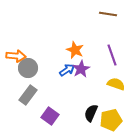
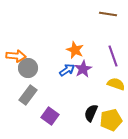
purple line: moved 1 px right, 1 px down
purple star: moved 2 px right
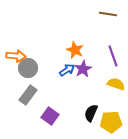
yellow pentagon: moved 2 px down; rotated 10 degrees clockwise
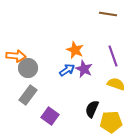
purple star: moved 1 px right; rotated 18 degrees counterclockwise
black semicircle: moved 1 px right, 4 px up
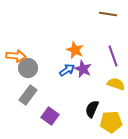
purple star: moved 1 px left
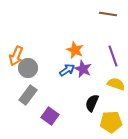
orange arrow: rotated 108 degrees clockwise
black semicircle: moved 6 px up
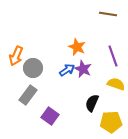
orange star: moved 2 px right, 3 px up
gray circle: moved 5 px right
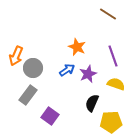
brown line: rotated 24 degrees clockwise
purple star: moved 5 px right, 5 px down; rotated 24 degrees clockwise
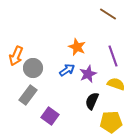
black semicircle: moved 2 px up
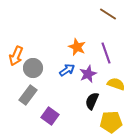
purple line: moved 7 px left, 3 px up
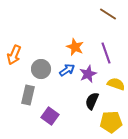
orange star: moved 2 px left
orange arrow: moved 2 px left, 1 px up
gray circle: moved 8 px right, 1 px down
gray rectangle: rotated 24 degrees counterclockwise
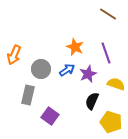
yellow pentagon: rotated 20 degrees clockwise
